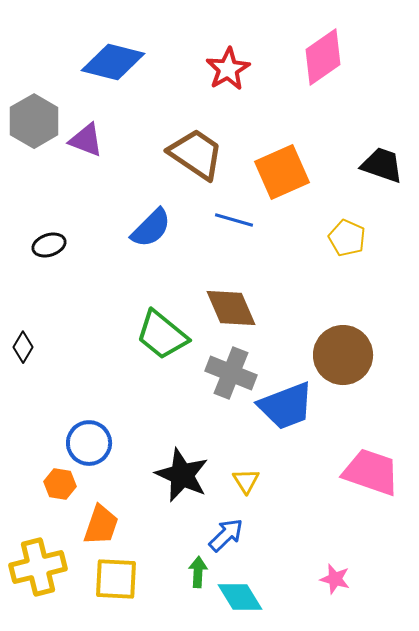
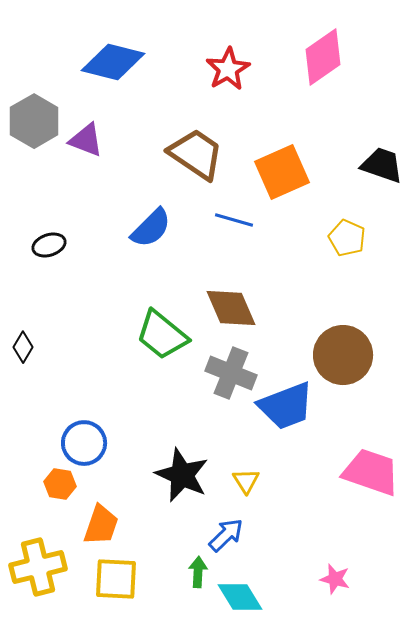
blue circle: moved 5 px left
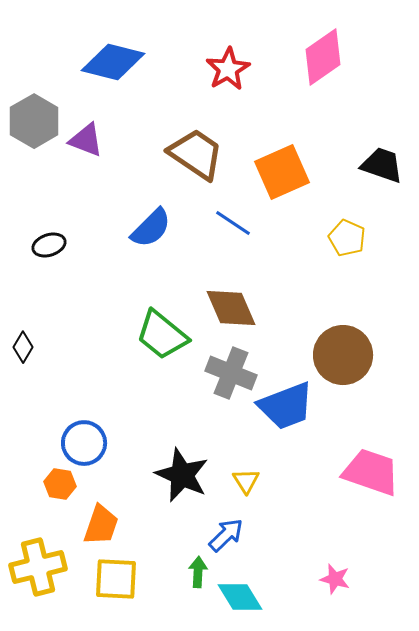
blue line: moved 1 px left, 3 px down; rotated 18 degrees clockwise
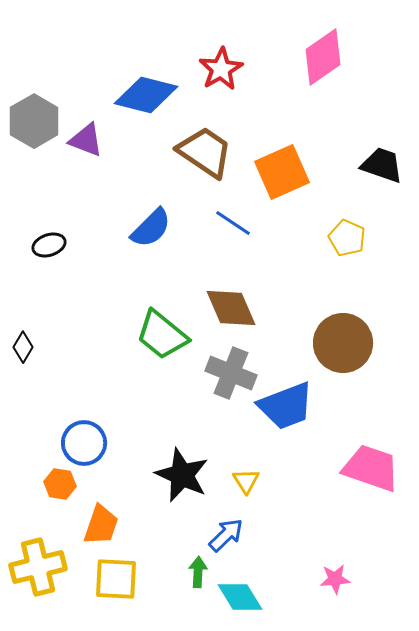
blue diamond: moved 33 px right, 33 px down
red star: moved 7 px left
brown trapezoid: moved 9 px right, 2 px up
brown circle: moved 12 px up
pink trapezoid: moved 4 px up
pink star: rotated 20 degrees counterclockwise
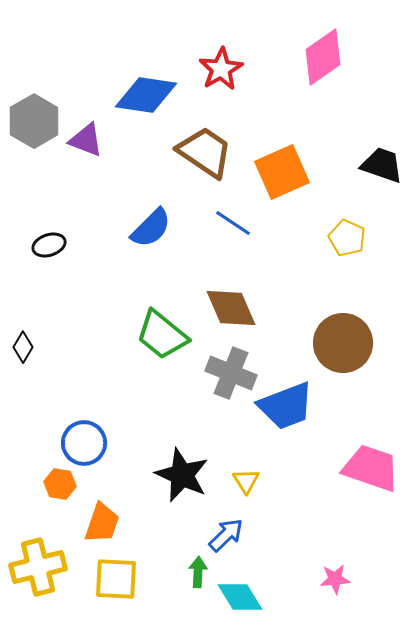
blue diamond: rotated 6 degrees counterclockwise
orange trapezoid: moved 1 px right, 2 px up
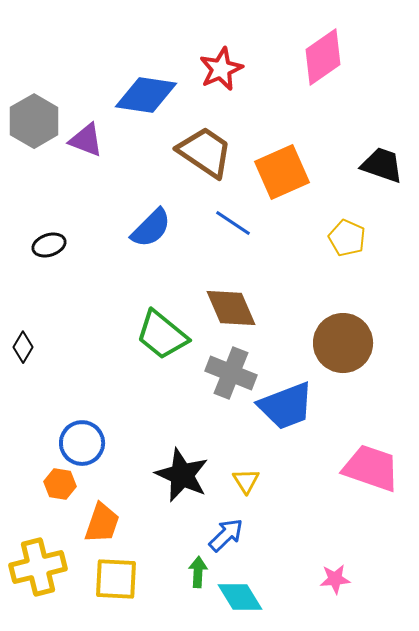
red star: rotated 6 degrees clockwise
blue circle: moved 2 px left
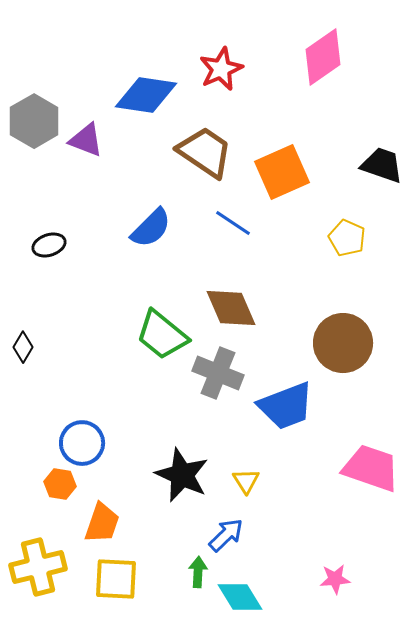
gray cross: moved 13 px left
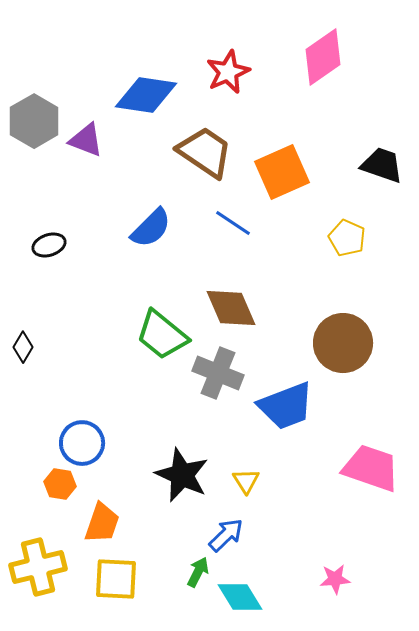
red star: moved 7 px right, 3 px down
green arrow: rotated 24 degrees clockwise
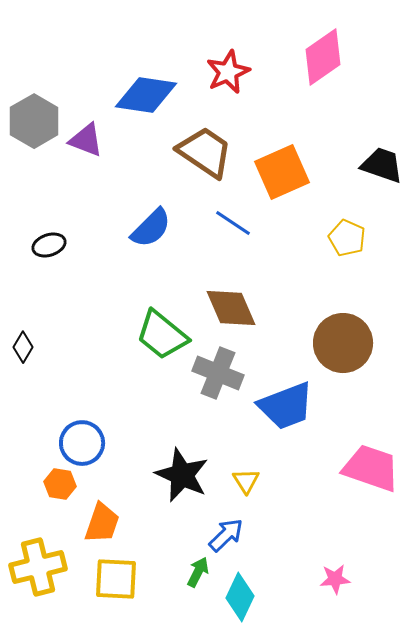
cyan diamond: rotated 57 degrees clockwise
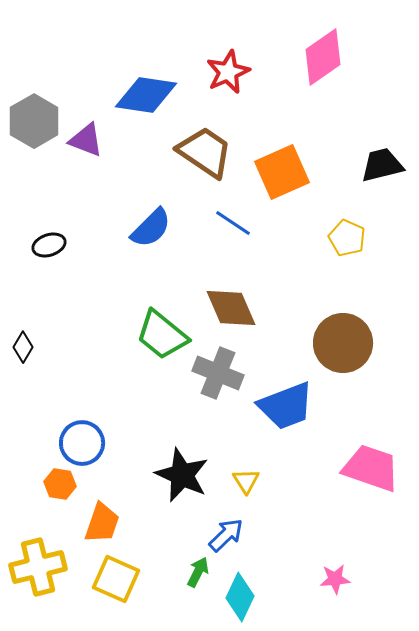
black trapezoid: rotated 33 degrees counterclockwise
yellow square: rotated 21 degrees clockwise
